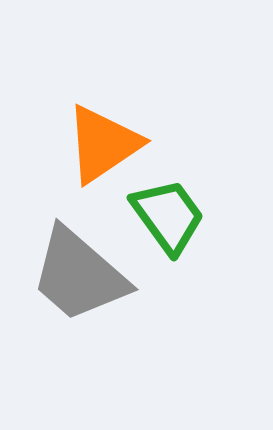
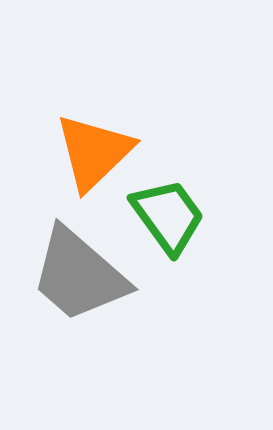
orange triangle: moved 9 px left, 8 px down; rotated 10 degrees counterclockwise
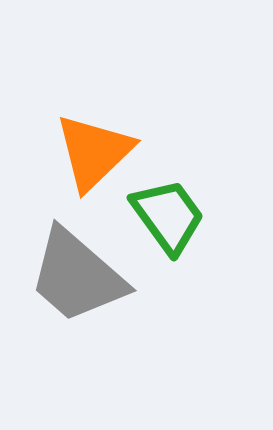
gray trapezoid: moved 2 px left, 1 px down
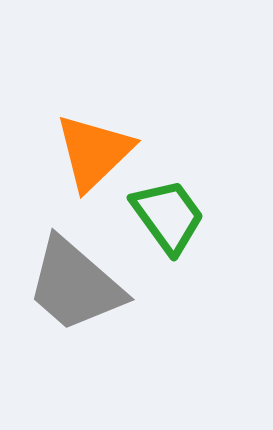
gray trapezoid: moved 2 px left, 9 px down
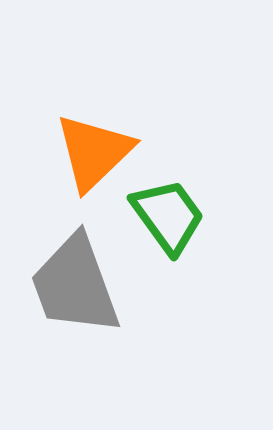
gray trapezoid: rotated 29 degrees clockwise
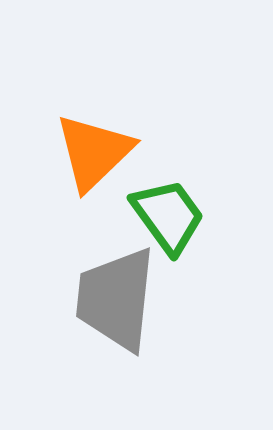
gray trapezoid: moved 41 px right, 14 px down; rotated 26 degrees clockwise
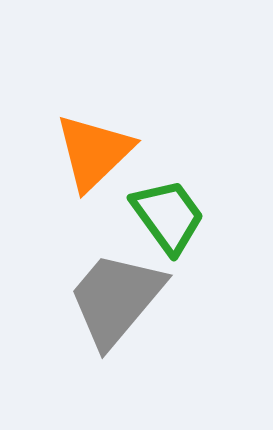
gray trapezoid: rotated 34 degrees clockwise
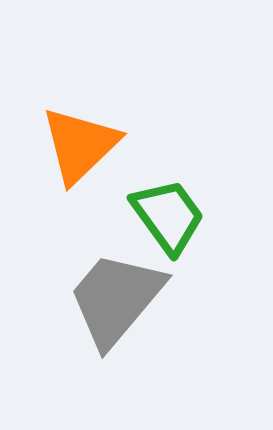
orange triangle: moved 14 px left, 7 px up
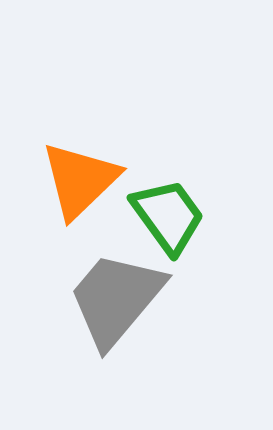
orange triangle: moved 35 px down
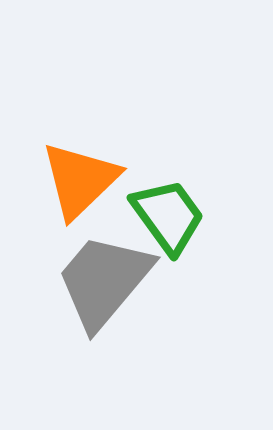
gray trapezoid: moved 12 px left, 18 px up
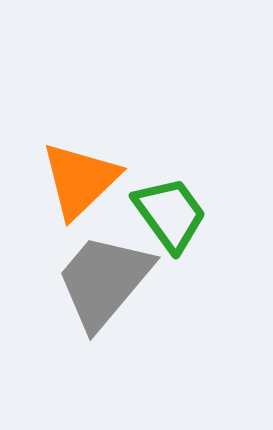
green trapezoid: moved 2 px right, 2 px up
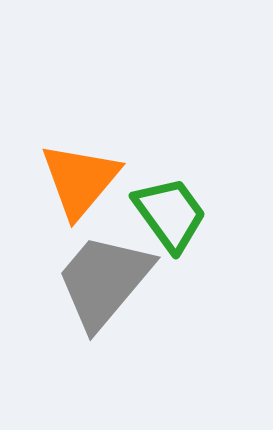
orange triangle: rotated 6 degrees counterclockwise
